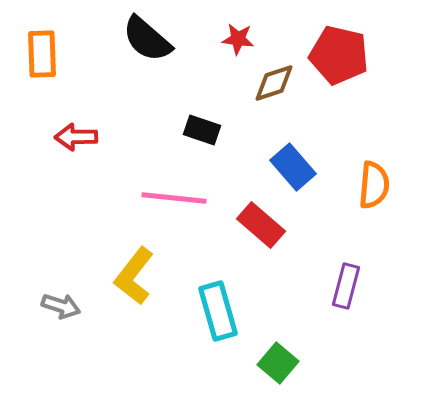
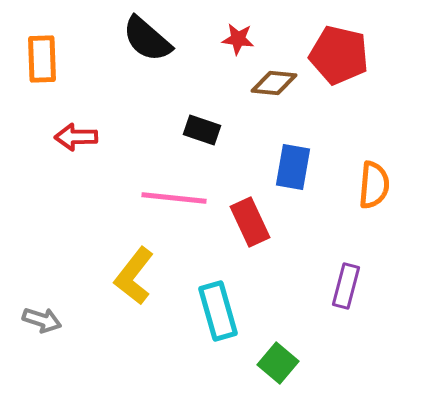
orange rectangle: moved 5 px down
brown diamond: rotated 24 degrees clockwise
blue rectangle: rotated 51 degrees clockwise
red rectangle: moved 11 px left, 3 px up; rotated 24 degrees clockwise
gray arrow: moved 19 px left, 14 px down
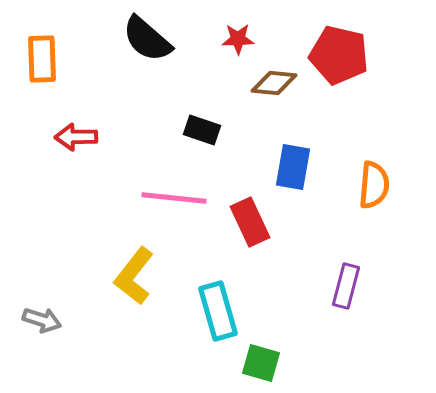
red star: rotated 8 degrees counterclockwise
green square: moved 17 px left; rotated 24 degrees counterclockwise
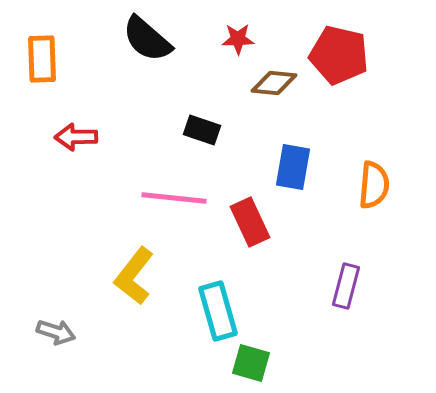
gray arrow: moved 14 px right, 12 px down
green square: moved 10 px left
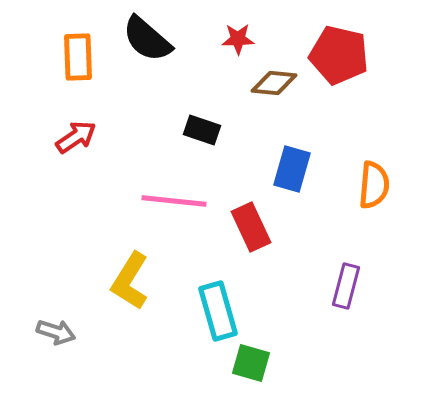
orange rectangle: moved 36 px right, 2 px up
red arrow: rotated 147 degrees clockwise
blue rectangle: moved 1 px left, 2 px down; rotated 6 degrees clockwise
pink line: moved 3 px down
red rectangle: moved 1 px right, 5 px down
yellow L-shape: moved 4 px left, 5 px down; rotated 6 degrees counterclockwise
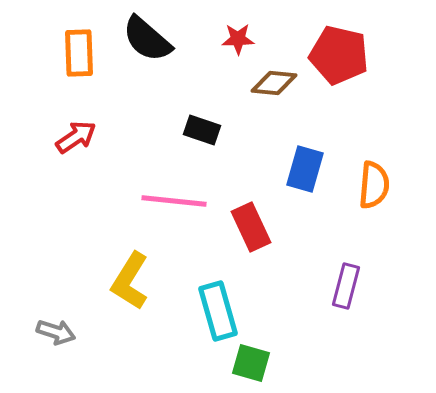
orange rectangle: moved 1 px right, 4 px up
blue rectangle: moved 13 px right
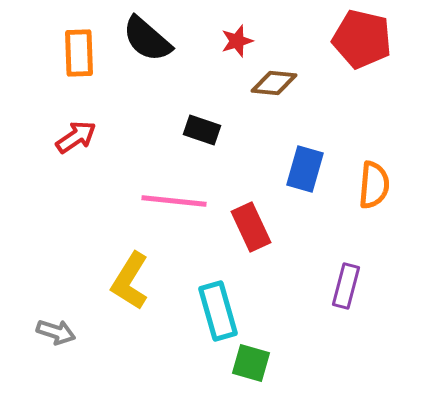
red star: moved 1 px left, 2 px down; rotated 16 degrees counterclockwise
red pentagon: moved 23 px right, 16 px up
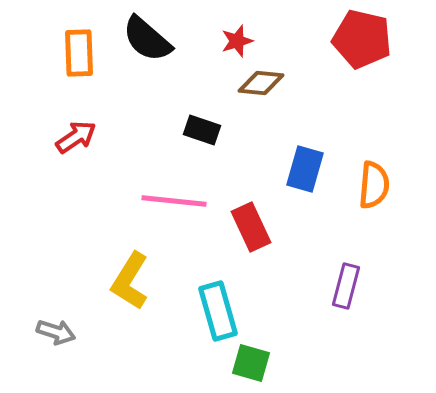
brown diamond: moved 13 px left
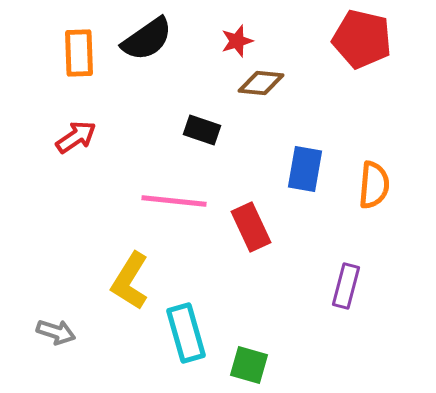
black semicircle: rotated 76 degrees counterclockwise
blue rectangle: rotated 6 degrees counterclockwise
cyan rectangle: moved 32 px left, 22 px down
green square: moved 2 px left, 2 px down
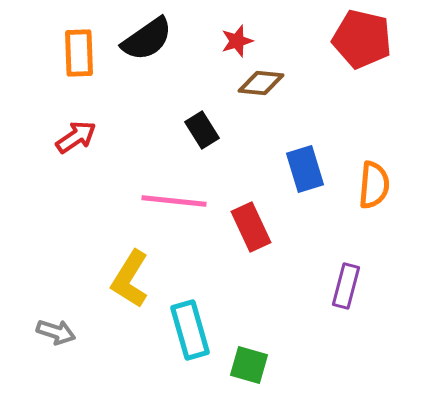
black rectangle: rotated 39 degrees clockwise
blue rectangle: rotated 27 degrees counterclockwise
yellow L-shape: moved 2 px up
cyan rectangle: moved 4 px right, 3 px up
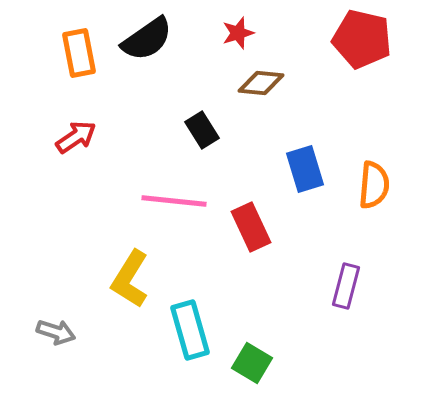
red star: moved 1 px right, 8 px up
orange rectangle: rotated 9 degrees counterclockwise
green square: moved 3 px right, 2 px up; rotated 15 degrees clockwise
